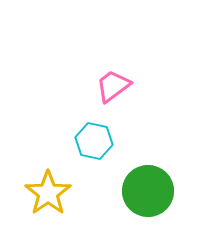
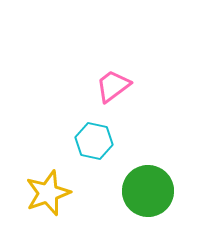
yellow star: rotated 15 degrees clockwise
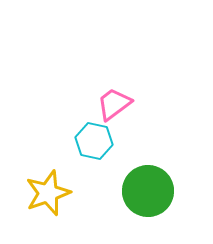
pink trapezoid: moved 1 px right, 18 px down
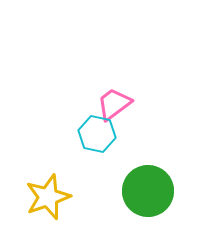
cyan hexagon: moved 3 px right, 7 px up
yellow star: moved 4 px down
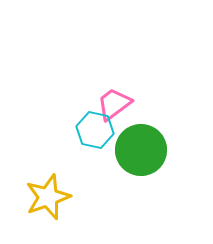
cyan hexagon: moved 2 px left, 4 px up
green circle: moved 7 px left, 41 px up
